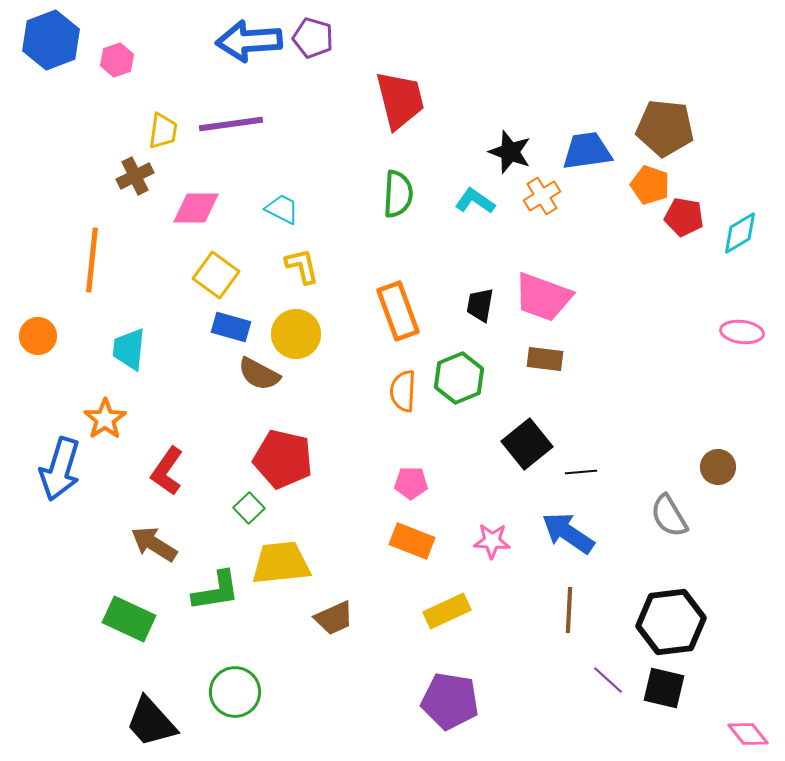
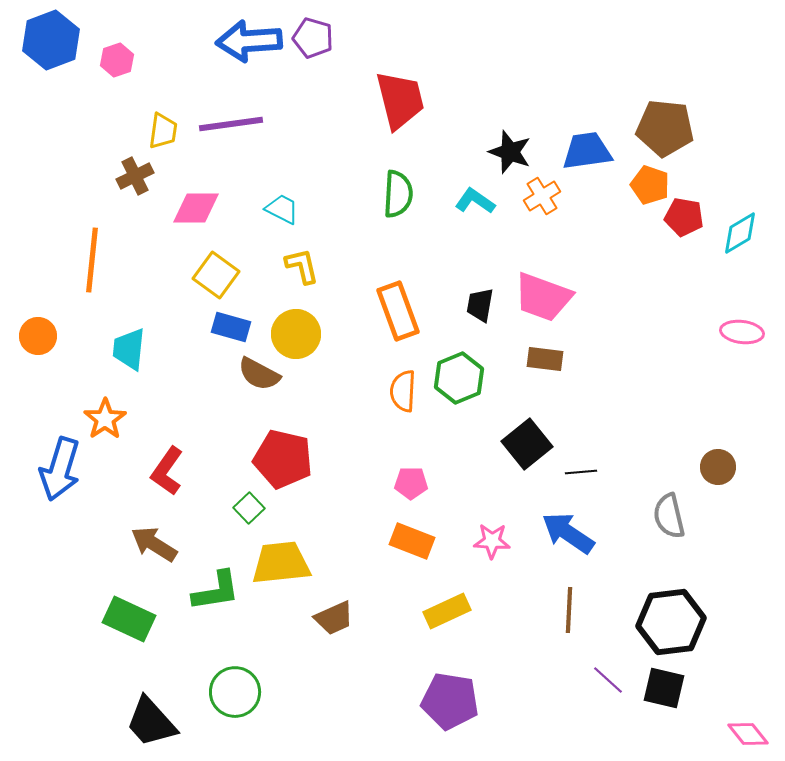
gray semicircle at (669, 516): rotated 18 degrees clockwise
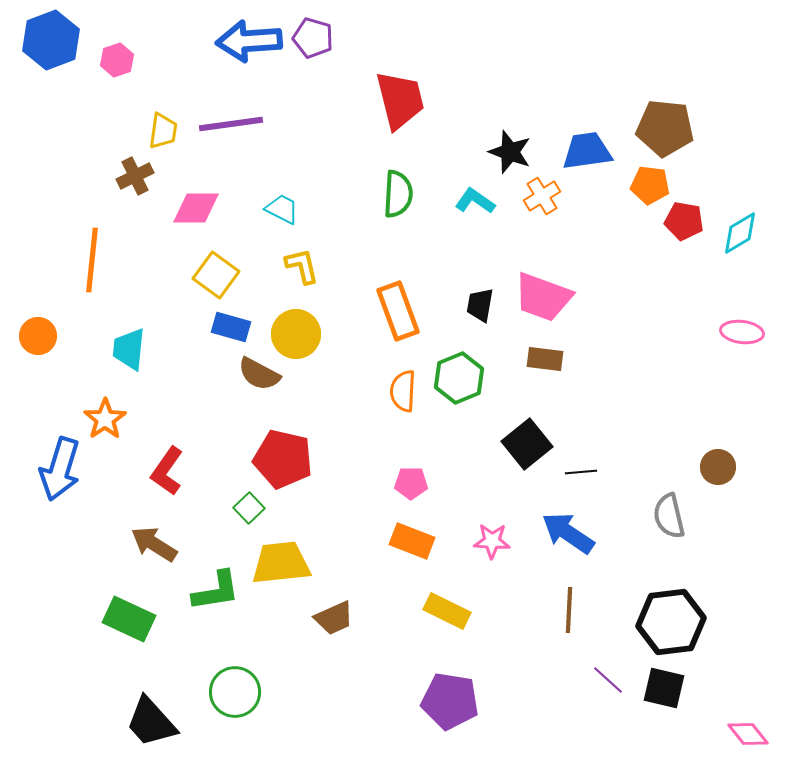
orange pentagon at (650, 185): rotated 12 degrees counterclockwise
red pentagon at (684, 217): moved 4 px down
yellow rectangle at (447, 611): rotated 51 degrees clockwise
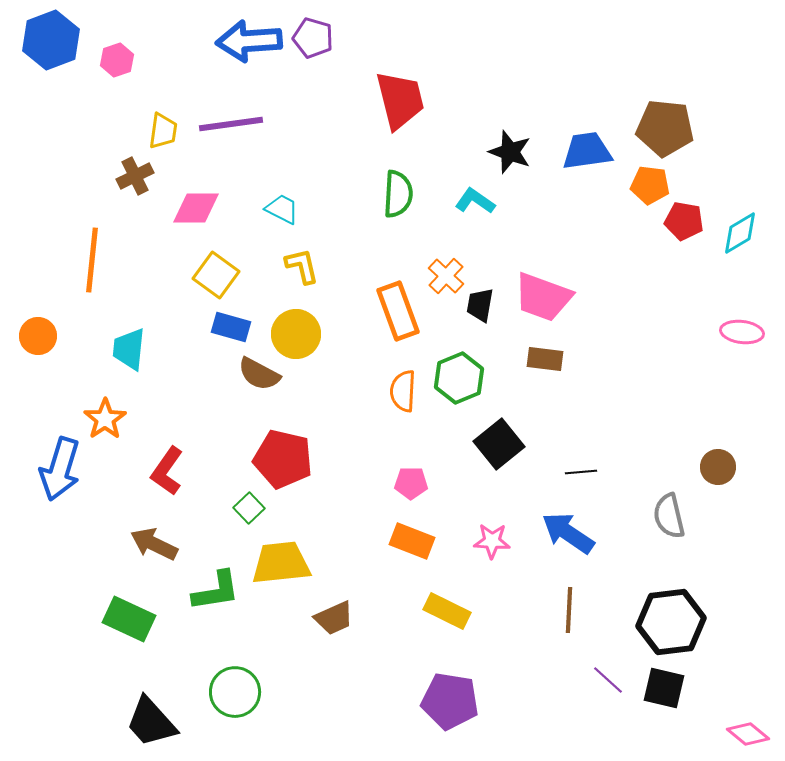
orange cross at (542, 196): moved 96 px left, 80 px down; rotated 15 degrees counterclockwise
black square at (527, 444): moved 28 px left
brown arrow at (154, 544): rotated 6 degrees counterclockwise
pink diamond at (748, 734): rotated 12 degrees counterclockwise
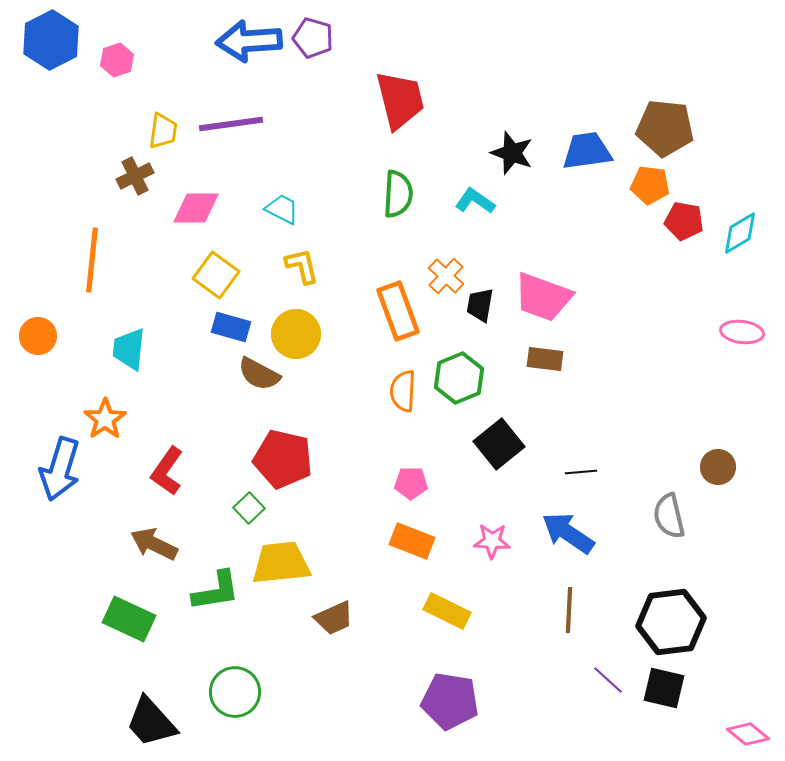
blue hexagon at (51, 40): rotated 6 degrees counterclockwise
black star at (510, 152): moved 2 px right, 1 px down
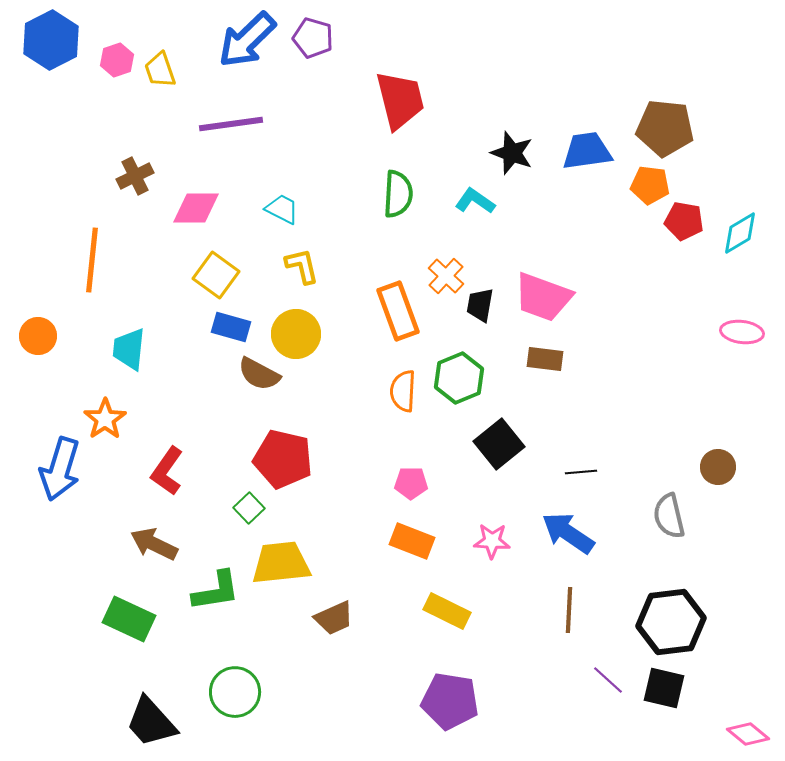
blue arrow at (249, 41): moved 2 px left, 1 px up; rotated 40 degrees counterclockwise
yellow trapezoid at (163, 131): moved 3 px left, 61 px up; rotated 153 degrees clockwise
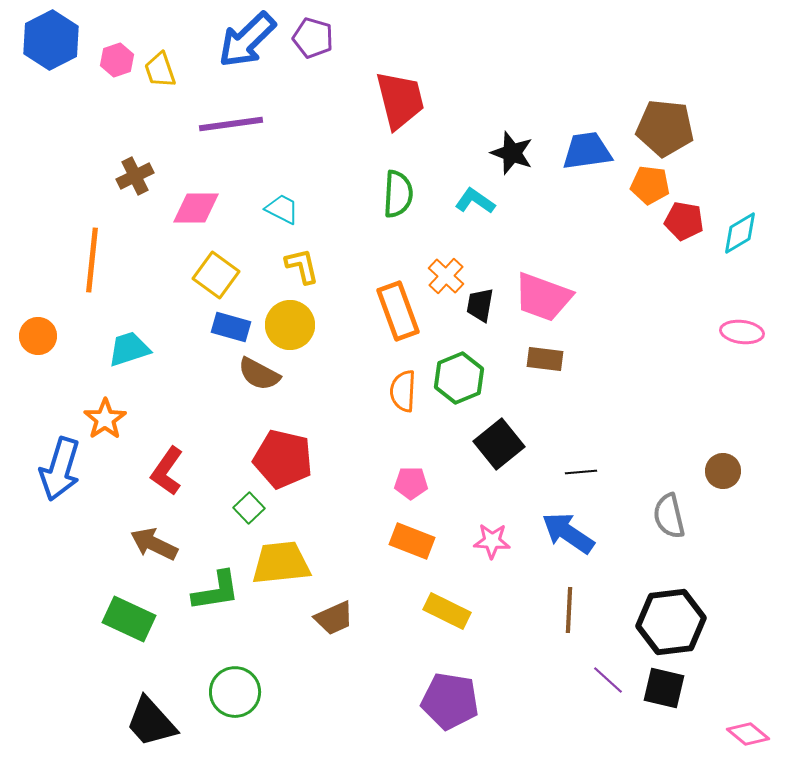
yellow circle at (296, 334): moved 6 px left, 9 px up
cyan trapezoid at (129, 349): rotated 66 degrees clockwise
brown circle at (718, 467): moved 5 px right, 4 px down
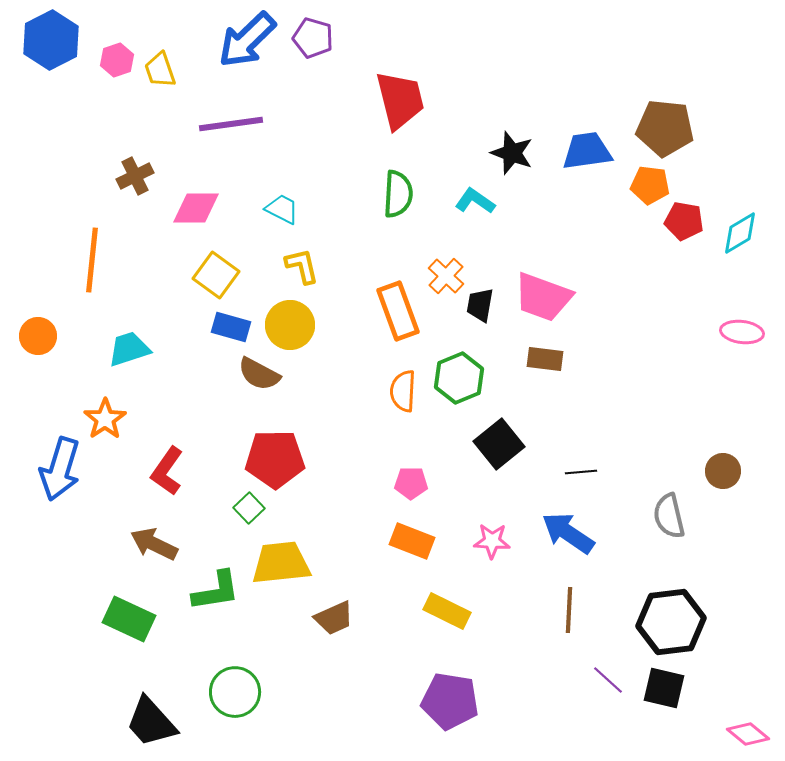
red pentagon at (283, 459): moved 8 px left; rotated 14 degrees counterclockwise
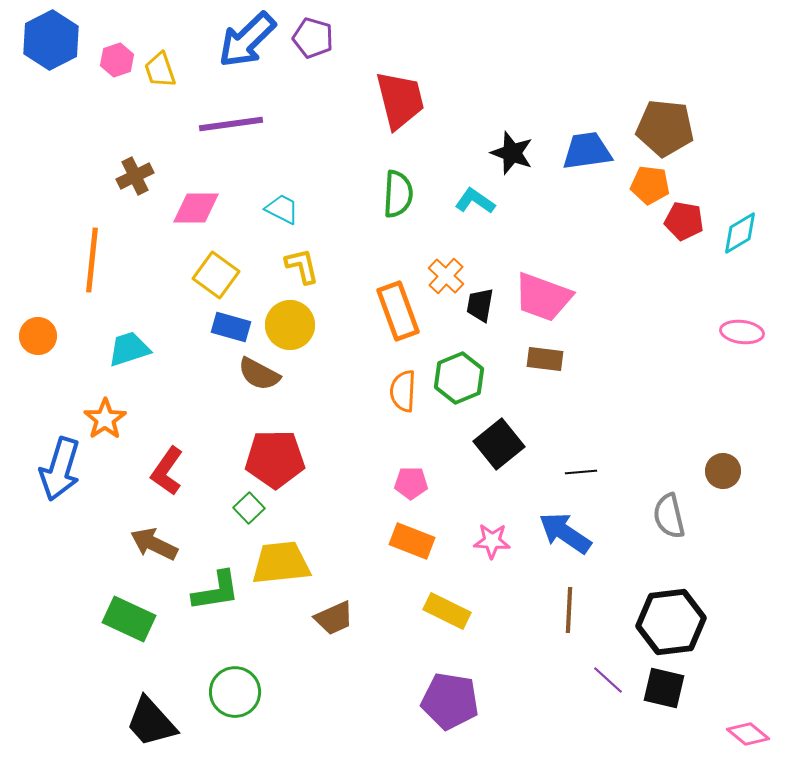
blue arrow at (568, 533): moved 3 px left
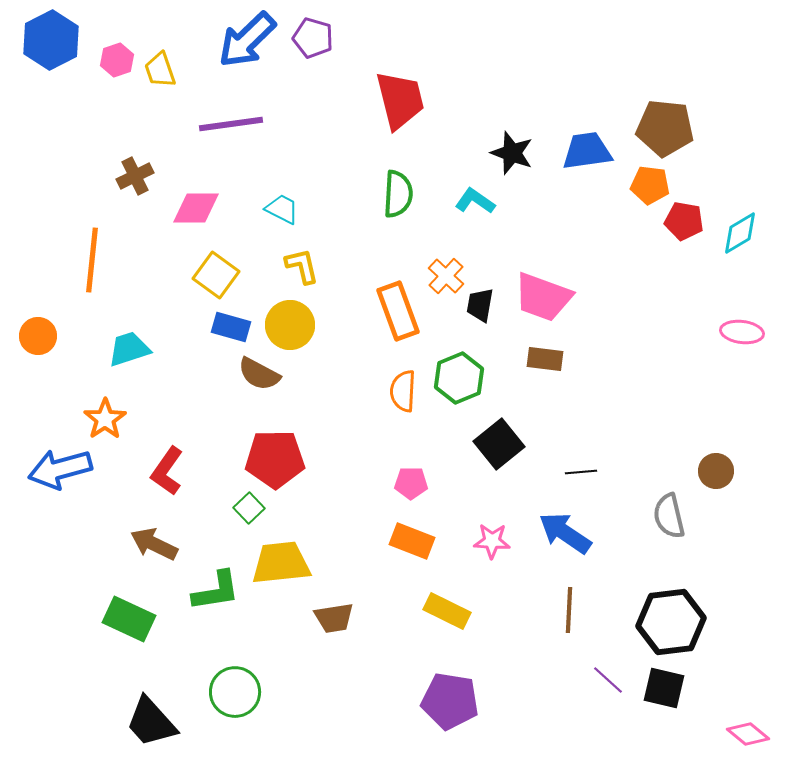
blue arrow at (60, 469): rotated 58 degrees clockwise
brown circle at (723, 471): moved 7 px left
brown trapezoid at (334, 618): rotated 15 degrees clockwise
